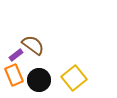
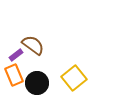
black circle: moved 2 px left, 3 px down
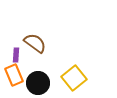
brown semicircle: moved 2 px right, 2 px up
purple rectangle: rotated 48 degrees counterclockwise
black circle: moved 1 px right
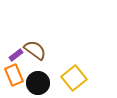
brown semicircle: moved 7 px down
purple rectangle: rotated 48 degrees clockwise
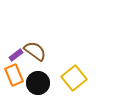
brown semicircle: moved 1 px down
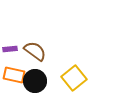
purple rectangle: moved 6 px left, 6 px up; rotated 32 degrees clockwise
orange rectangle: rotated 55 degrees counterclockwise
black circle: moved 3 px left, 2 px up
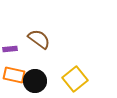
brown semicircle: moved 4 px right, 12 px up
yellow square: moved 1 px right, 1 px down
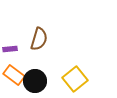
brown semicircle: rotated 70 degrees clockwise
orange rectangle: rotated 25 degrees clockwise
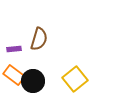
purple rectangle: moved 4 px right
black circle: moved 2 px left
